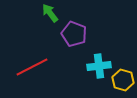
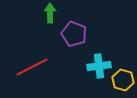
green arrow: rotated 36 degrees clockwise
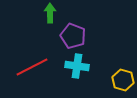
purple pentagon: moved 1 px left, 2 px down
cyan cross: moved 22 px left; rotated 15 degrees clockwise
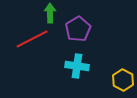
purple pentagon: moved 5 px right, 7 px up; rotated 20 degrees clockwise
red line: moved 28 px up
yellow hexagon: rotated 10 degrees clockwise
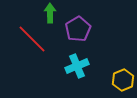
red line: rotated 72 degrees clockwise
cyan cross: rotated 30 degrees counterclockwise
yellow hexagon: rotated 10 degrees clockwise
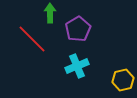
yellow hexagon: rotated 10 degrees clockwise
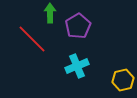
purple pentagon: moved 3 px up
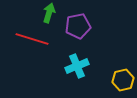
green arrow: moved 1 px left; rotated 18 degrees clockwise
purple pentagon: rotated 20 degrees clockwise
red line: rotated 28 degrees counterclockwise
